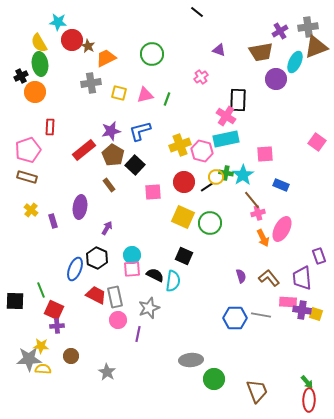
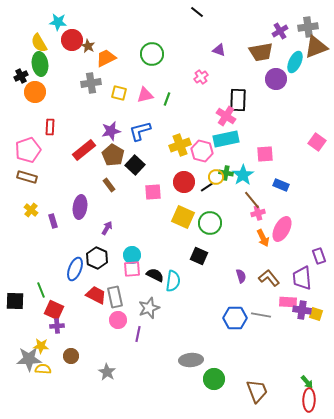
black square at (184, 256): moved 15 px right
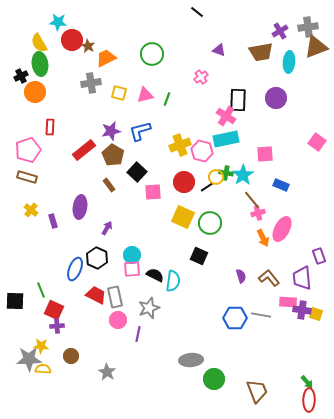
cyan ellipse at (295, 62): moved 6 px left; rotated 20 degrees counterclockwise
purple circle at (276, 79): moved 19 px down
black square at (135, 165): moved 2 px right, 7 px down
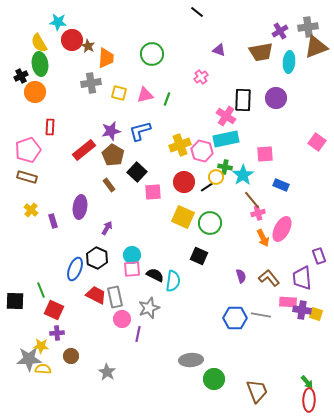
orange trapezoid at (106, 58): rotated 120 degrees clockwise
black rectangle at (238, 100): moved 5 px right
green cross at (226, 173): moved 1 px left, 6 px up
pink circle at (118, 320): moved 4 px right, 1 px up
purple cross at (57, 326): moved 7 px down
